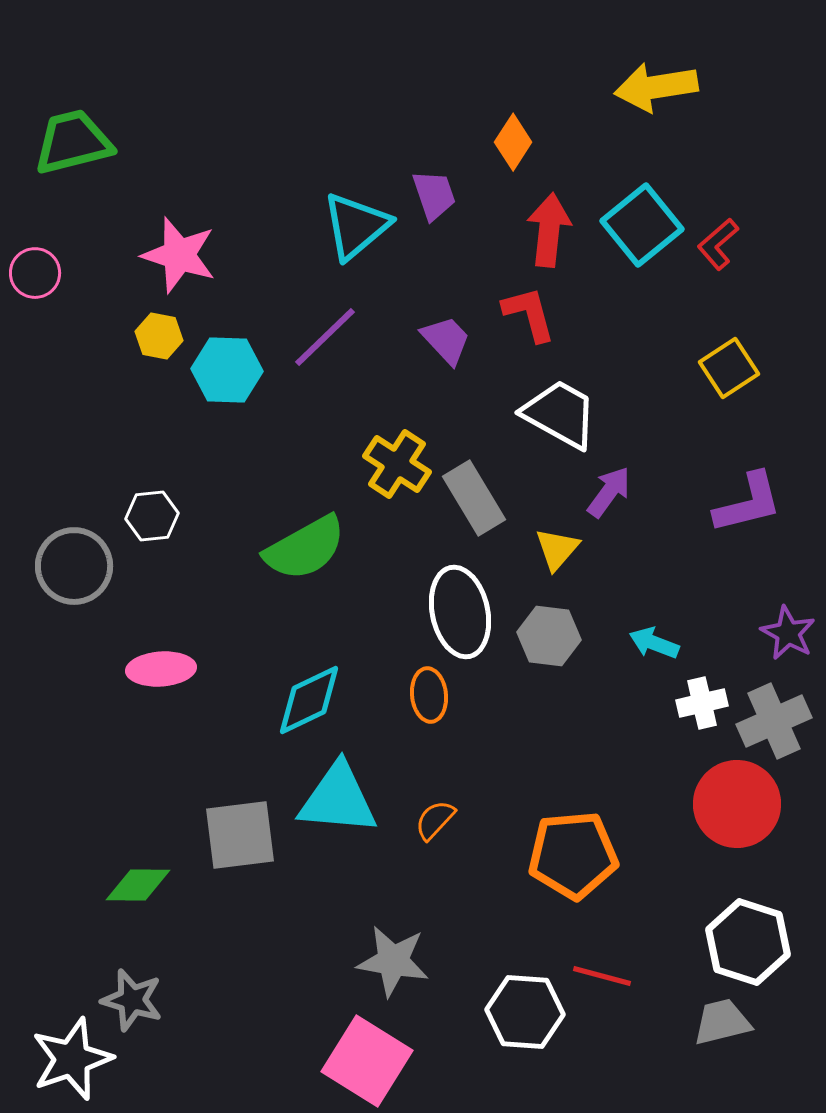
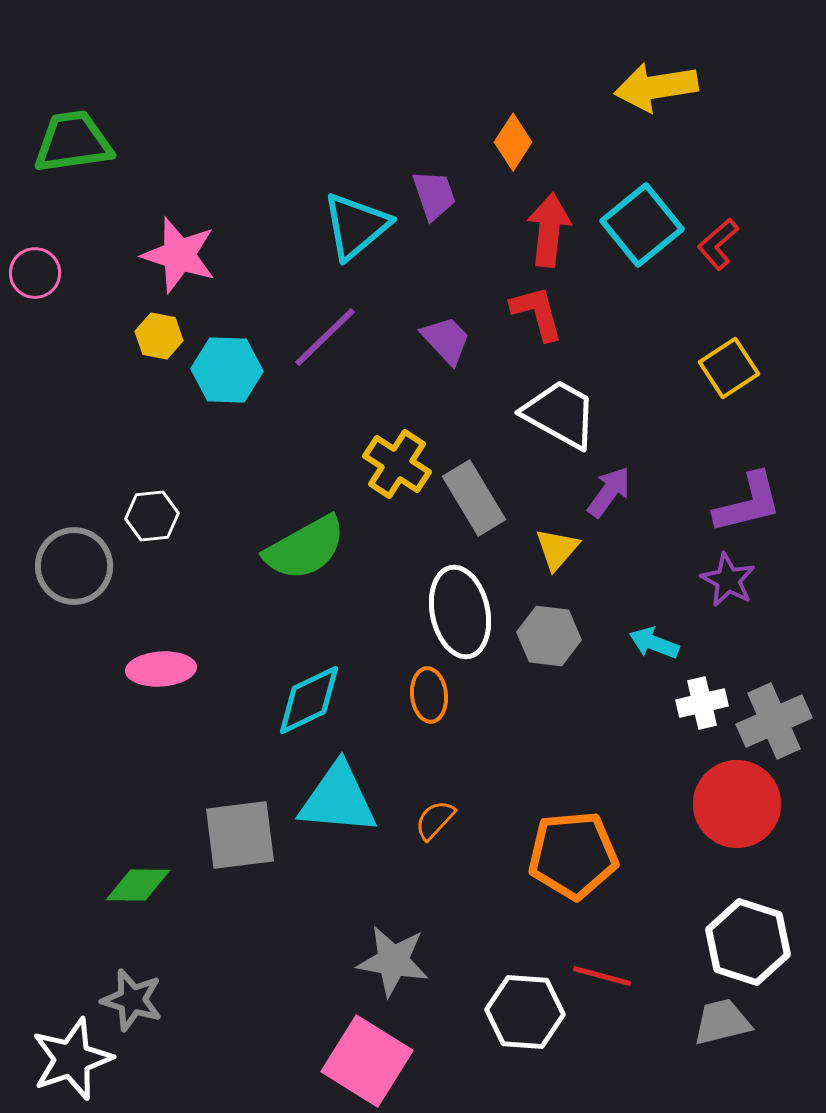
green trapezoid at (73, 142): rotated 6 degrees clockwise
red L-shape at (529, 314): moved 8 px right, 1 px up
purple star at (788, 633): moved 60 px left, 53 px up
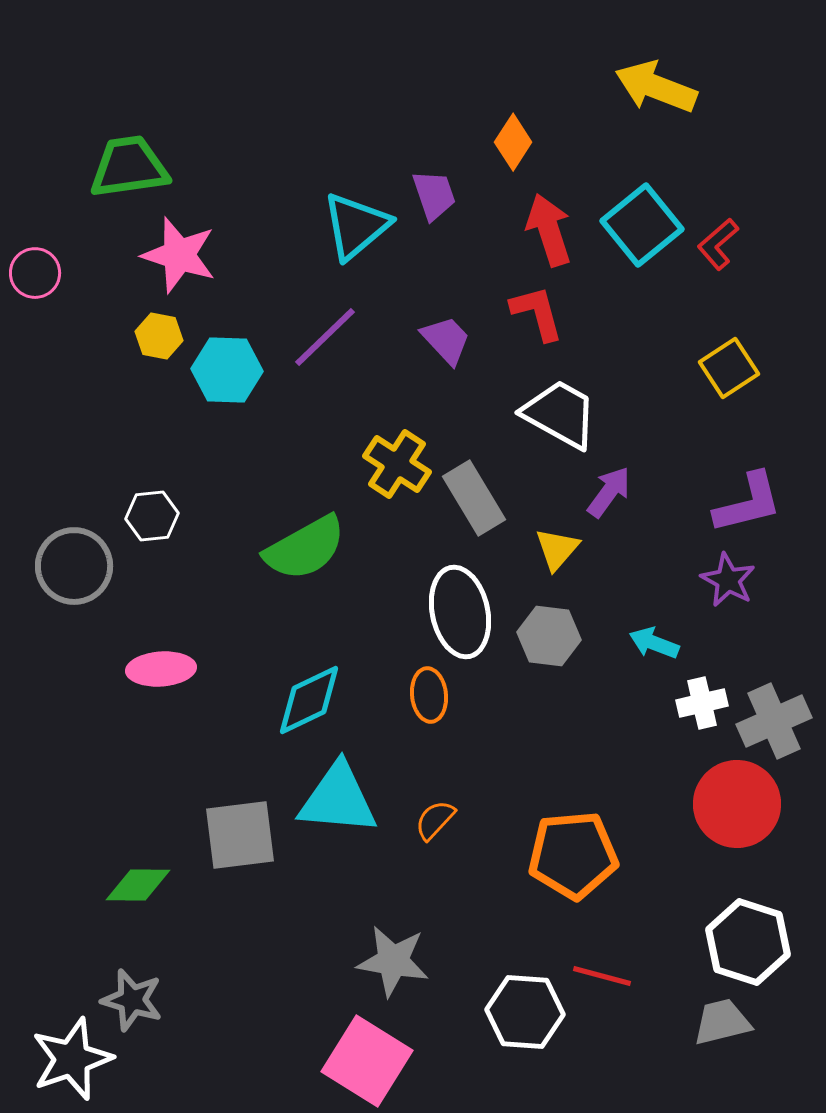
yellow arrow at (656, 87): rotated 30 degrees clockwise
green trapezoid at (73, 142): moved 56 px right, 25 px down
red arrow at (549, 230): rotated 24 degrees counterclockwise
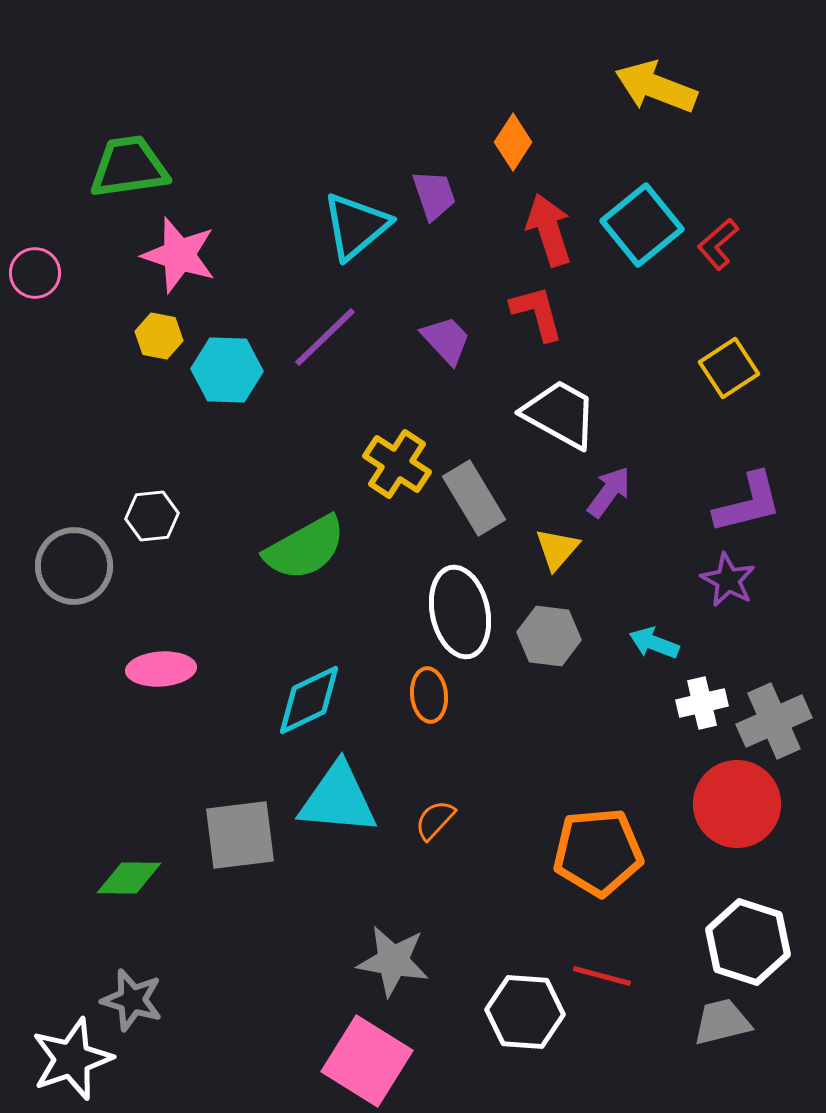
orange pentagon at (573, 855): moved 25 px right, 3 px up
green diamond at (138, 885): moved 9 px left, 7 px up
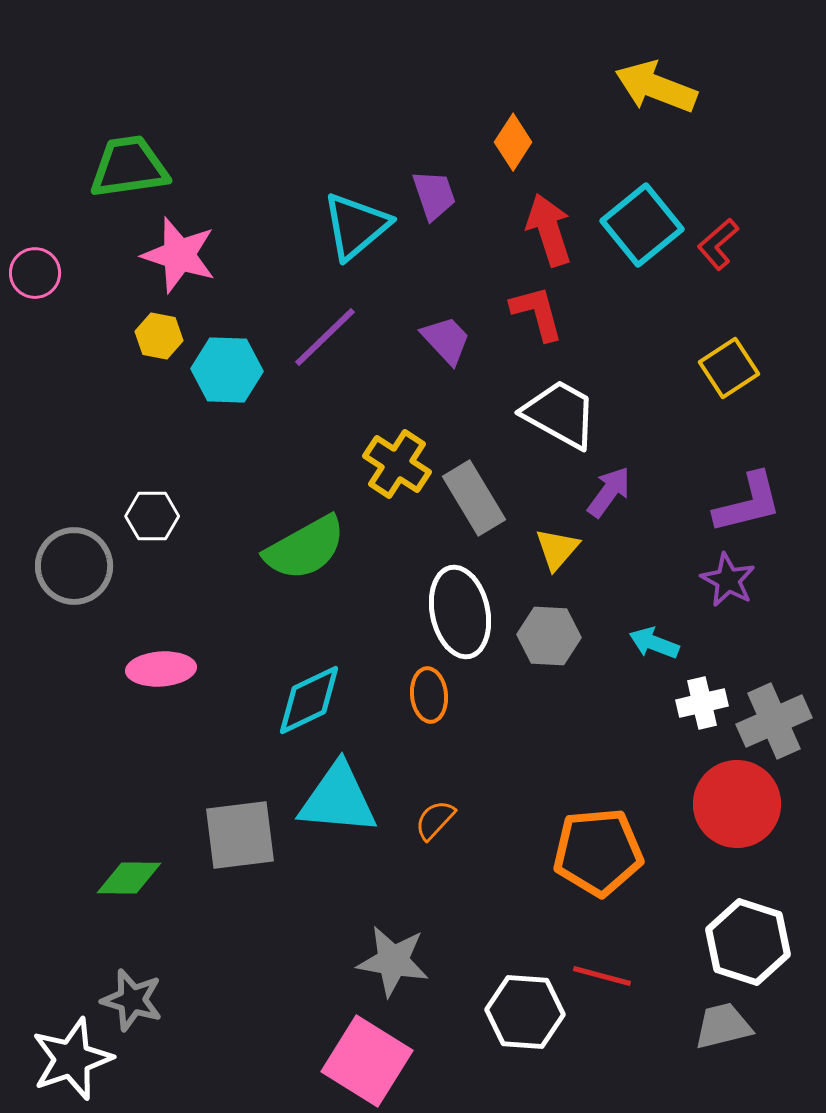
white hexagon at (152, 516): rotated 6 degrees clockwise
gray hexagon at (549, 636): rotated 4 degrees counterclockwise
gray trapezoid at (722, 1022): moved 1 px right, 4 px down
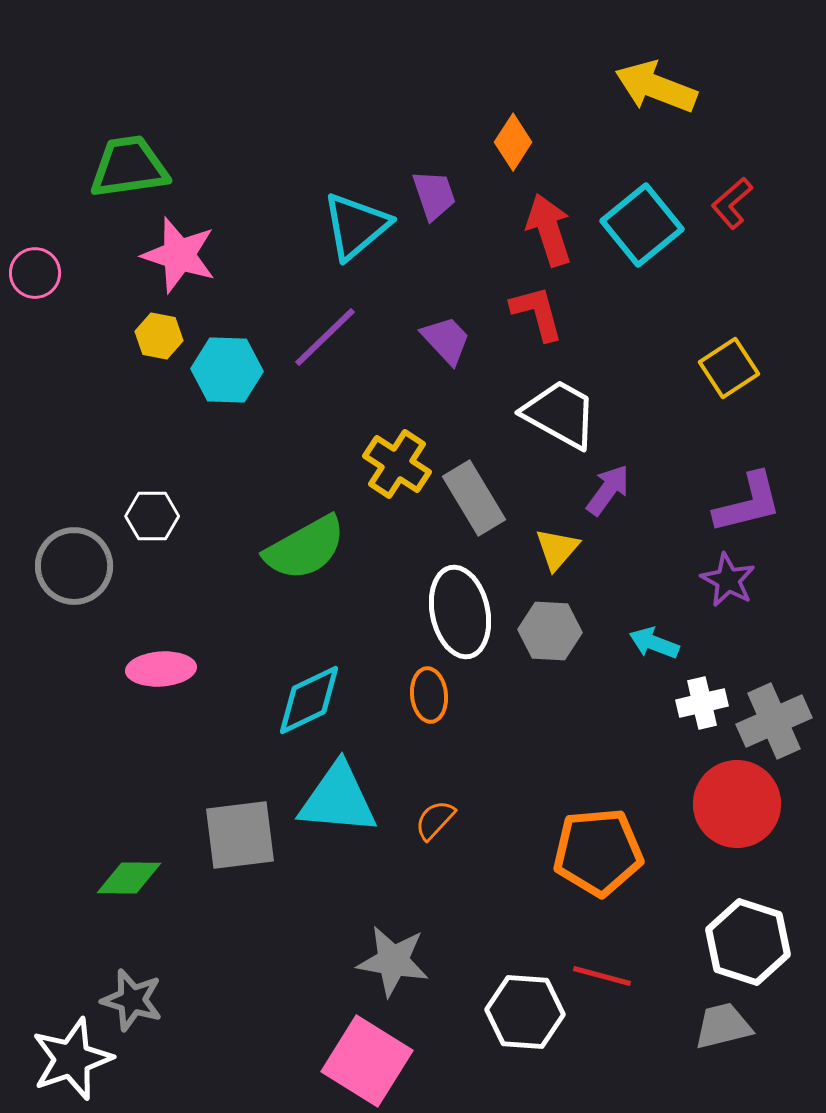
red L-shape at (718, 244): moved 14 px right, 41 px up
purple arrow at (609, 492): moved 1 px left, 2 px up
gray hexagon at (549, 636): moved 1 px right, 5 px up
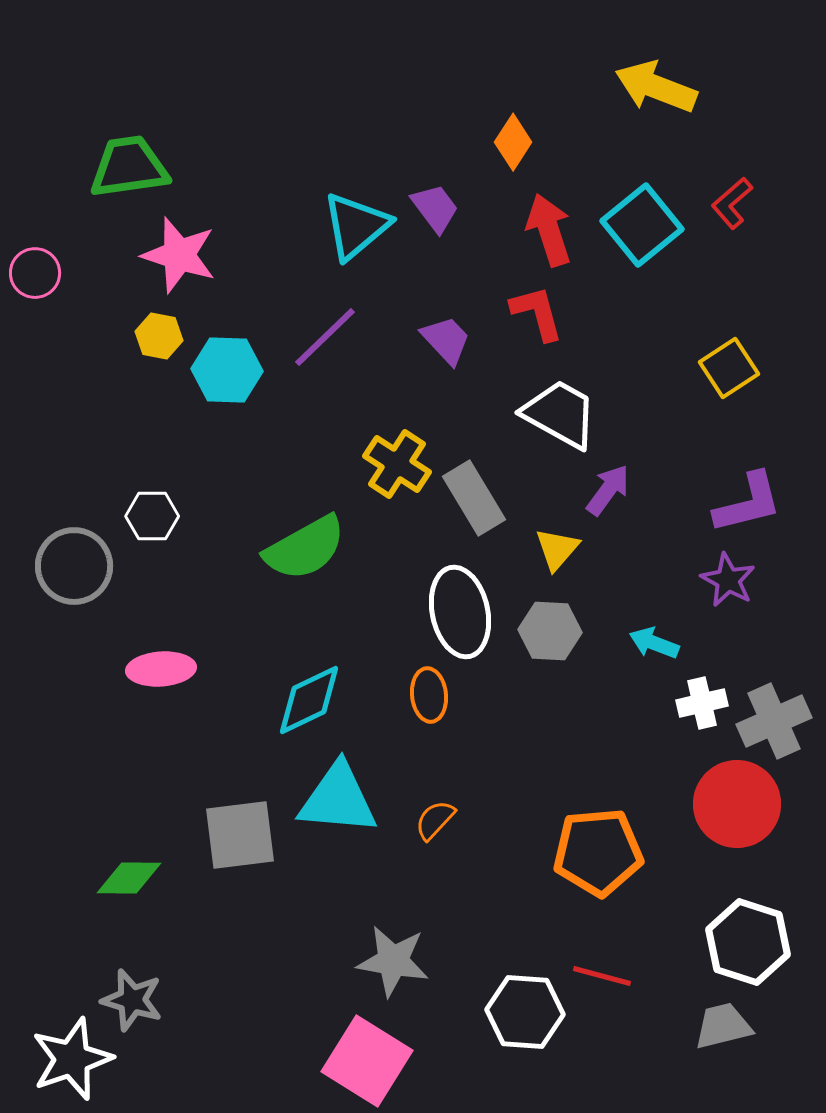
purple trapezoid at (434, 195): moved 1 px right, 13 px down; rotated 18 degrees counterclockwise
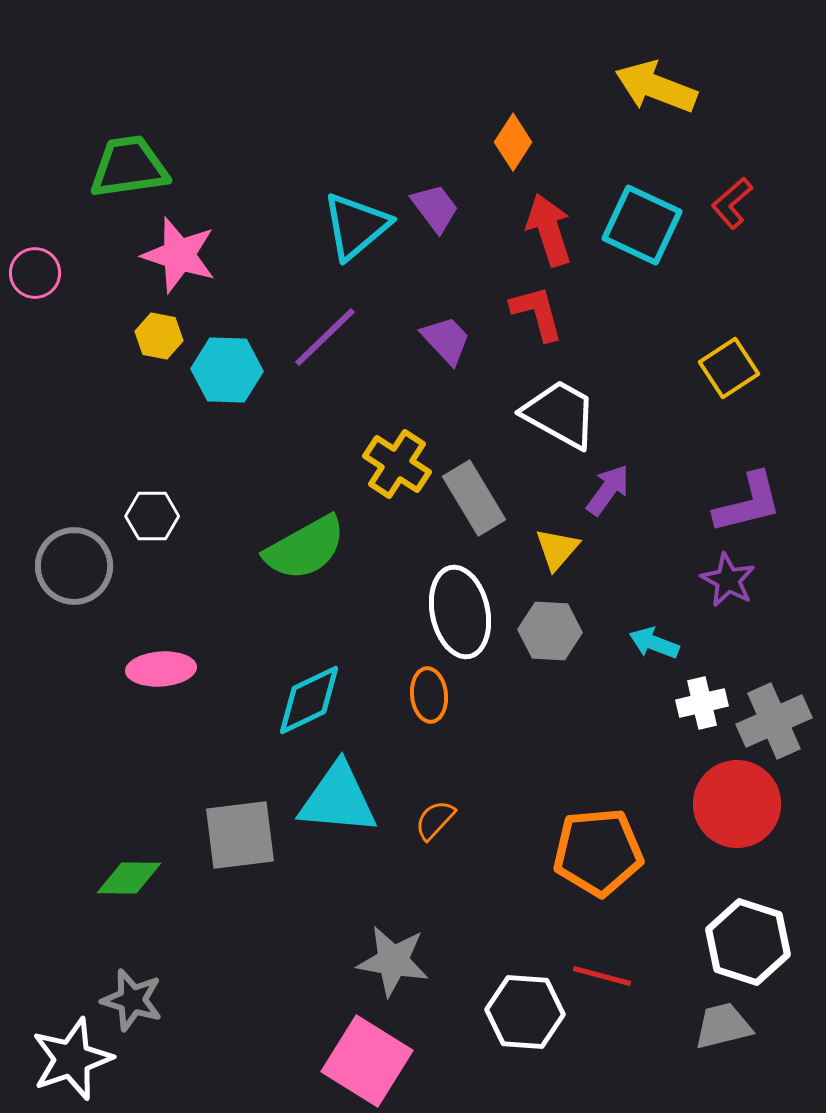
cyan square at (642, 225): rotated 26 degrees counterclockwise
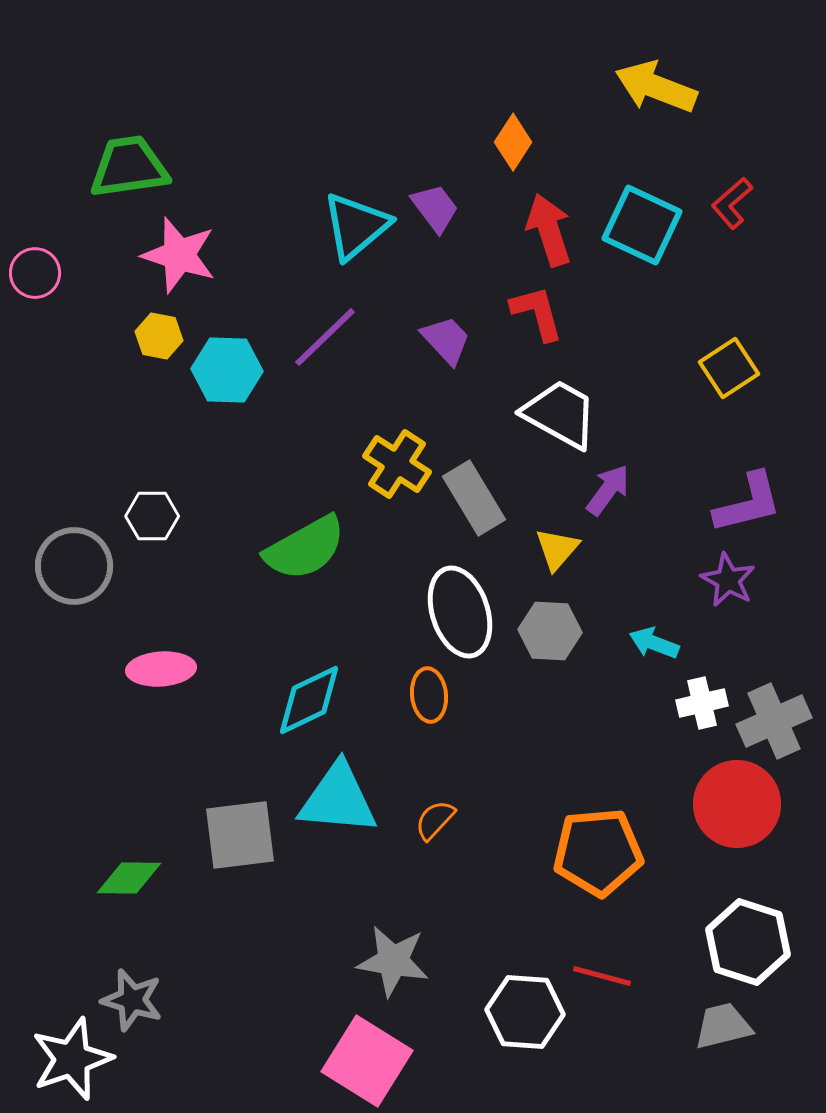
white ellipse at (460, 612): rotated 6 degrees counterclockwise
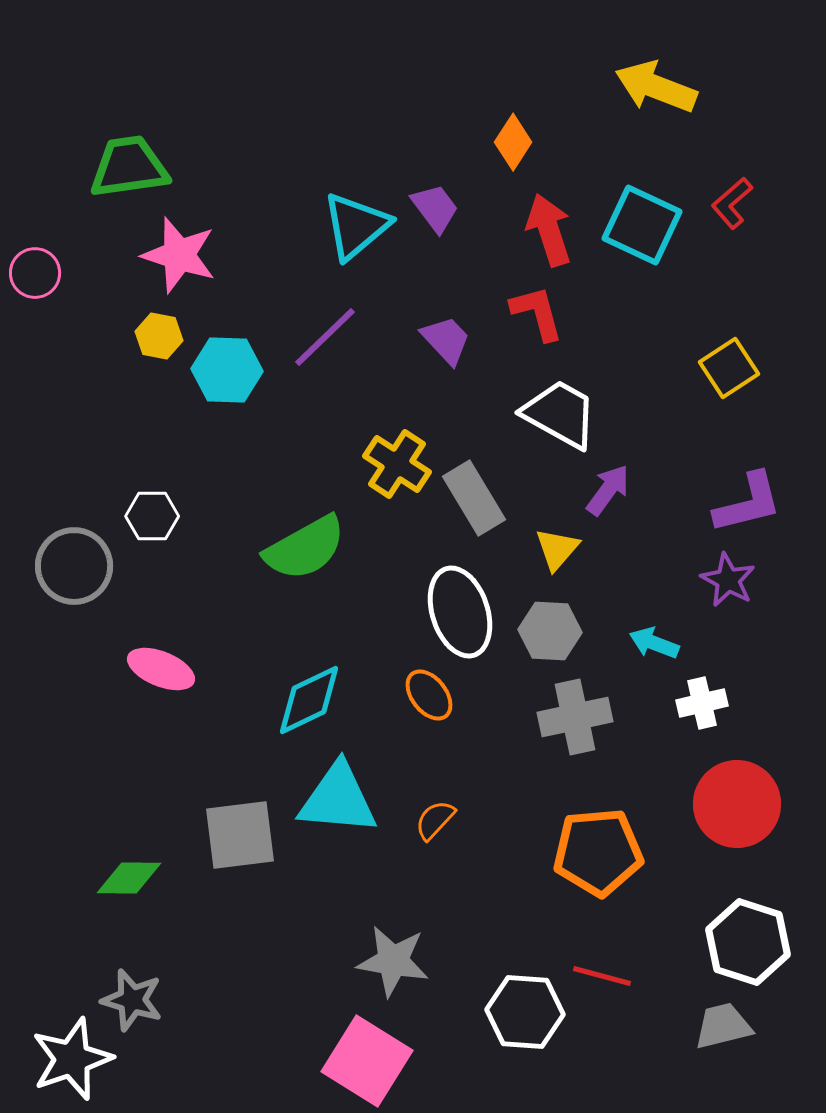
pink ellipse at (161, 669): rotated 26 degrees clockwise
orange ellipse at (429, 695): rotated 32 degrees counterclockwise
gray cross at (774, 721): moved 199 px left, 4 px up; rotated 12 degrees clockwise
